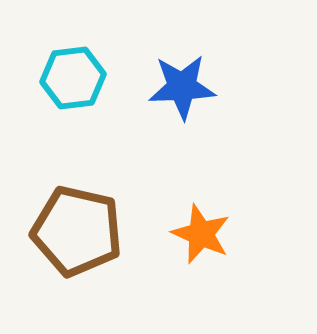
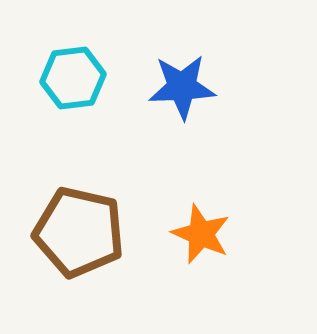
brown pentagon: moved 2 px right, 1 px down
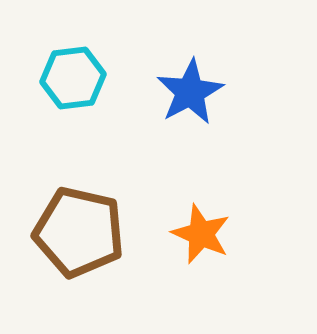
blue star: moved 8 px right, 5 px down; rotated 26 degrees counterclockwise
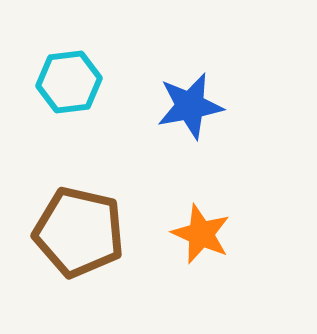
cyan hexagon: moved 4 px left, 4 px down
blue star: moved 14 px down; rotated 18 degrees clockwise
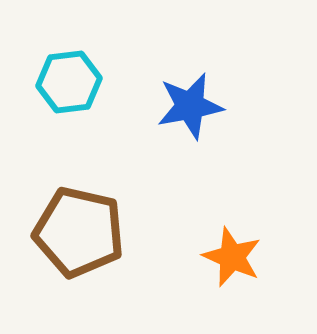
orange star: moved 31 px right, 23 px down
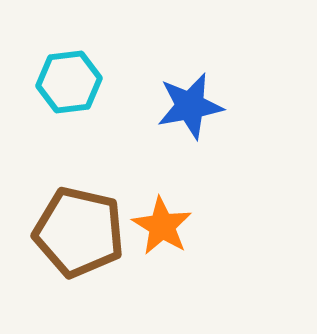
orange star: moved 70 px left, 31 px up; rotated 8 degrees clockwise
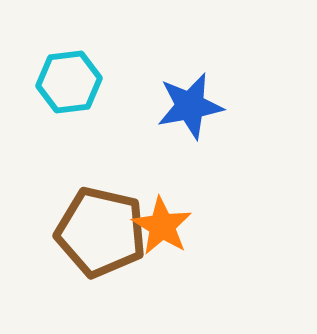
brown pentagon: moved 22 px right
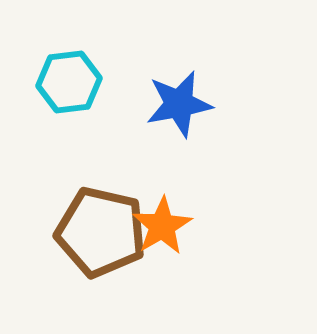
blue star: moved 11 px left, 2 px up
orange star: rotated 10 degrees clockwise
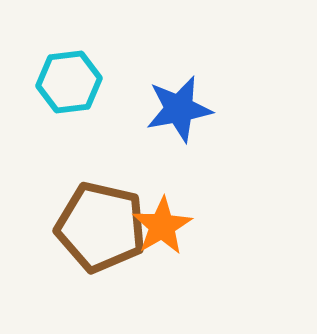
blue star: moved 5 px down
brown pentagon: moved 5 px up
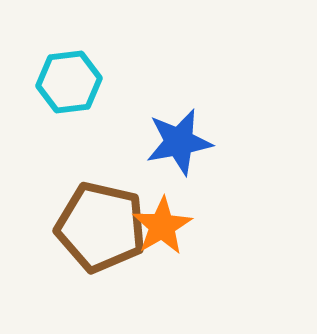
blue star: moved 33 px down
